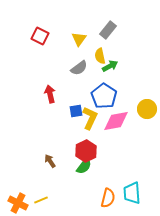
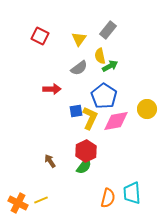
red arrow: moved 2 px right, 5 px up; rotated 102 degrees clockwise
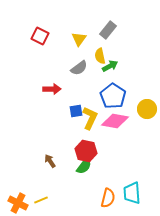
blue pentagon: moved 9 px right
pink diamond: moved 1 px left; rotated 20 degrees clockwise
red hexagon: rotated 20 degrees counterclockwise
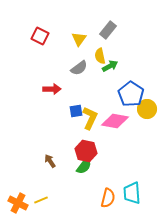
blue pentagon: moved 18 px right, 2 px up
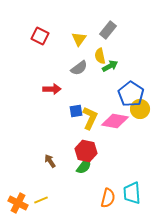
yellow circle: moved 7 px left
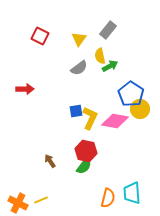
red arrow: moved 27 px left
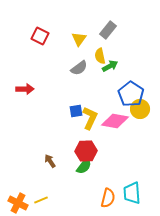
red hexagon: rotated 15 degrees counterclockwise
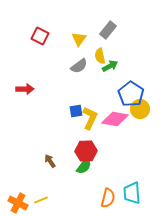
gray semicircle: moved 2 px up
pink diamond: moved 2 px up
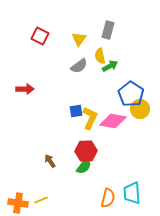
gray rectangle: rotated 24 degrees counterclockwise
pink diamond: moved 2 px left, 2 px down
orange cross: rotated 18 degrees counterclockwise
